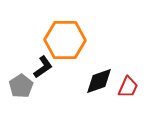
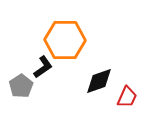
red trapezoid: moved 1 px left, 10 px down
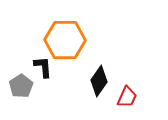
black L-shape: rotated 60 degrees counterclockwise
black diamond: rotated 36 degrees counterclockwise
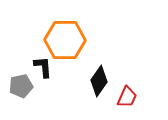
gray pentagon: rotated 20 degrees clockwise
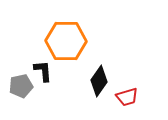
orange hexagon: moved 1 px right, 1 px down
black L-shape: moved 4 px down
red trapezoid: rotated 50 degrees clockwise
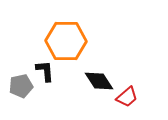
black L-shape: moved 2 px right
black diamond: rotated 68 degrees counterclockwise
red trapezoid: rotated 25 degrees counterclockwise
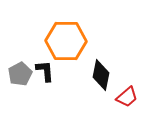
black diamond: moved 2 px right, 6 px up; rotated 44 degrees clockwise
gray pentagon: moved 1 px left, 12 px up; rotated 15 degrees counterclockwise
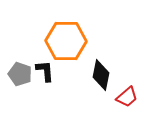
gray pentagon: rotated 25 degrees counterclockwise
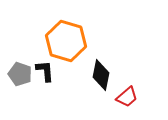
orange hexagon: rotated 15 degrees clockwise
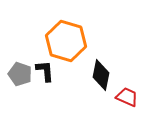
red trapezoid: rotated 115 degrees counterclockwise
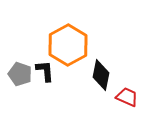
orange hexagon: moved 2 px right, 4 px down; rotated 15 degrees clockwise
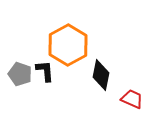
red trapezoid: moved 5 px right, 2 px down
